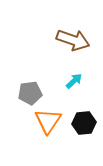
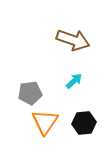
orange triangle: moved 3 px left, 1 px down
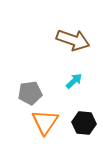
black hexagon: rotated 10 degrees clockwise
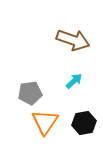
black hexagon: rotated 15 degrees counterclockwise
